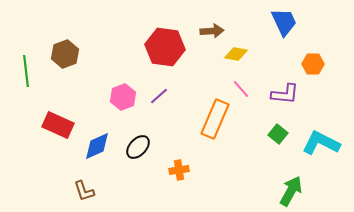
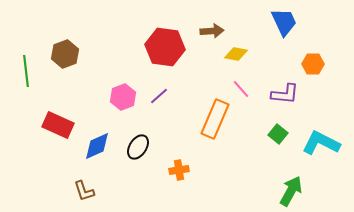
black ellipse: rotated 10 degrees counterclockwise
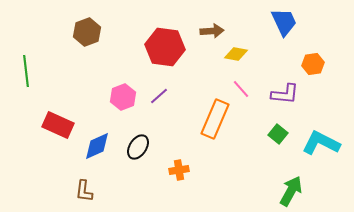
brown hexagon: moved 22 px right, 22 px up
orange hexagon: rotated 10 degrees counterclockwise
brown L-shape: rotated 25 degrees clockwise
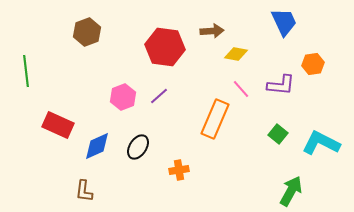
purple L-shape: moved 4 px left, 9 px up
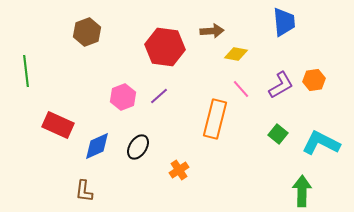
blue trapezoid: rotated 20 degrees clockwise
orange hexagon: moved 1 px right, 16 px down
purple L-shape: rotated 36 degrees counterclockwise
orange rectangle: rotated 9 degrees counterclockwise
orange cross: rotated 24 degrees counterclockwise
green arrow: moved 11 px right; rotated 28 degrees counterclockwise
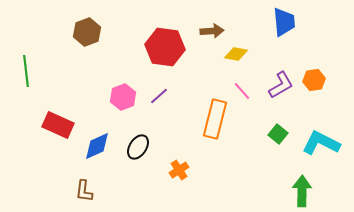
pink line: moved 1 px right, 2 px down
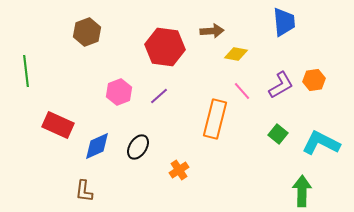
pink hexagon: moved 4 px left, 5 px up
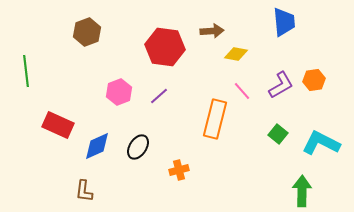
orange cross: rotated 18 degrees clockwise
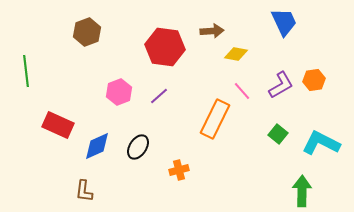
blue trapezoid: rotated 20 degrees counterclockwise
orange rectangle: rotated 12 degrees clockwise
